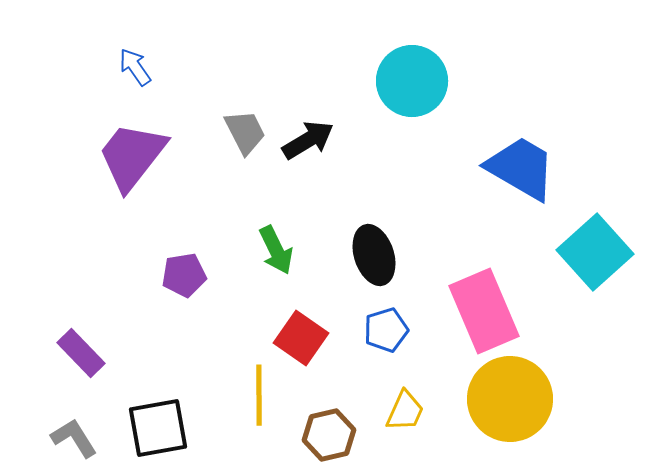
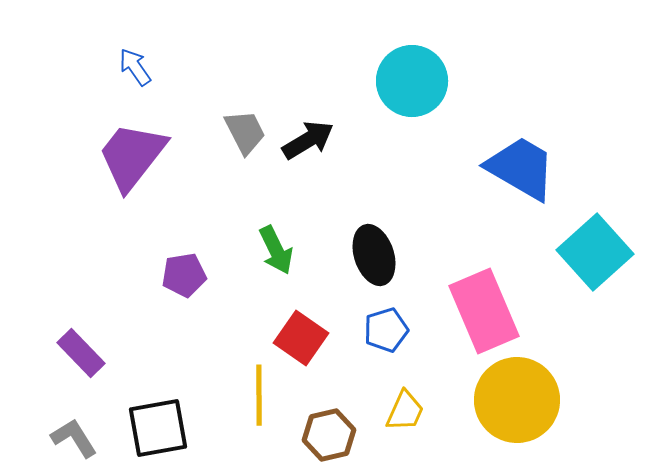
yellow circle: moved 7 px right, 1 px down
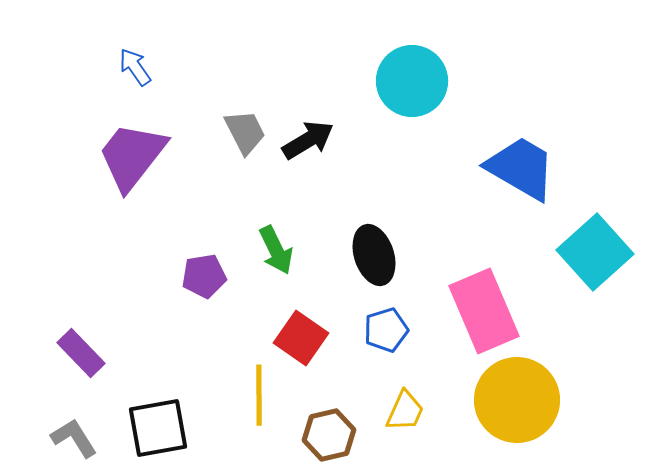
purple pentagon: moved 20 px right, 1 px down
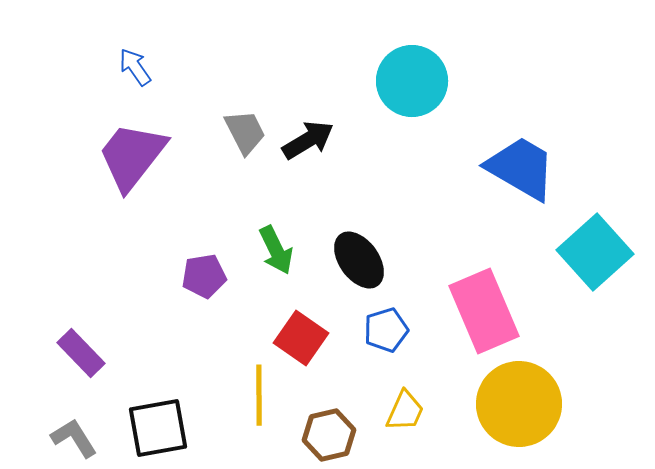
black ellipse: moved 15 px left, 5 px down; rotated 18 degrees counterclockwise
yellow circle: moved 2 px right, 4 px down
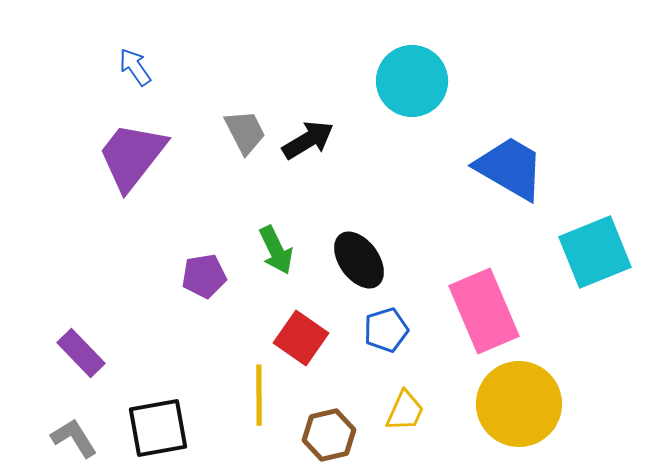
blue trapezoid: moved 11 px left
cyan square: rotated 20 degrees clockwise
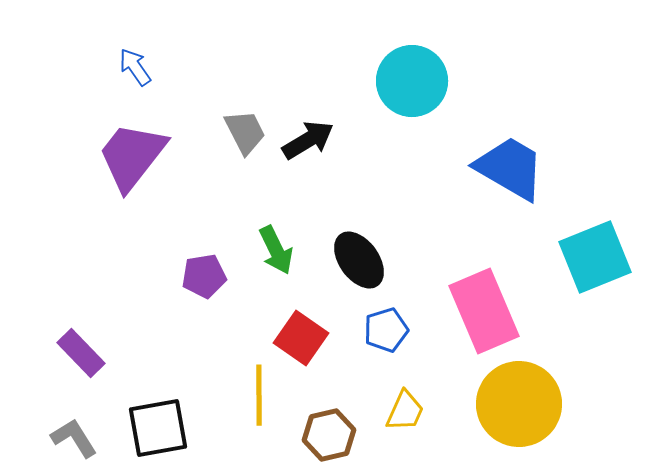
cyan square: moved 5 px down
